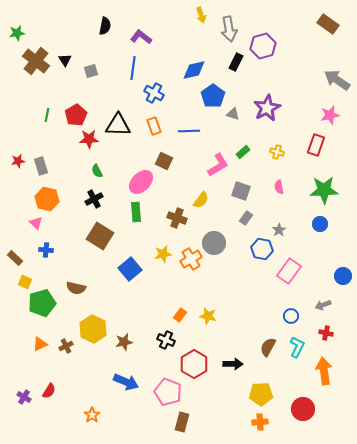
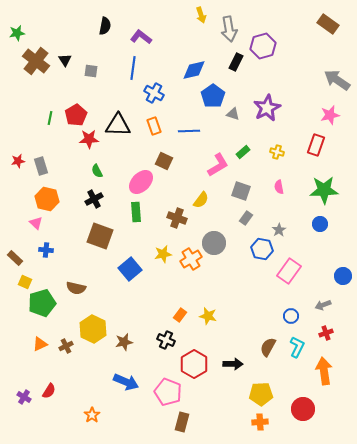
gray square at (91, 71): rotated 24 degrees clockwise
green line at (47, 115): moved 3 px right, 3 px down
brown square at (100, 236): rotated 12 degrees counterclockwise
red cross at (326, 333): rotated 32 degrees counterclockwise
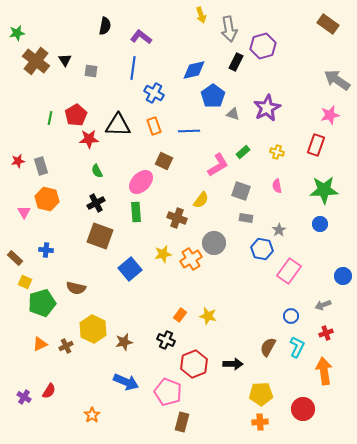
pink semicircle at (279, 187): moved 2 px left, 1 px up
black cross at (94, 199): moved 2 px right, 4 px down
gray rectangle at (246, 218): rotated 64 degrees clockwise
pink triangle at (36, 223): moved 12 px left, 11 px up; rotated 16 degrees clockwise
red hexagon at (194, 364): rotated 8 degrees clockwise
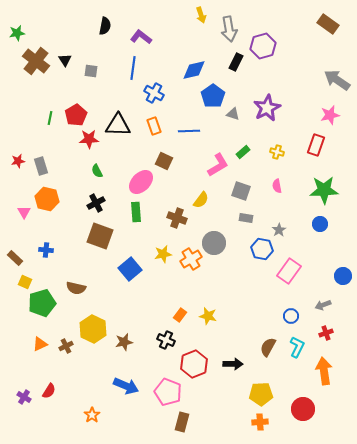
blue arrow at (126, 382): moved 4 px down
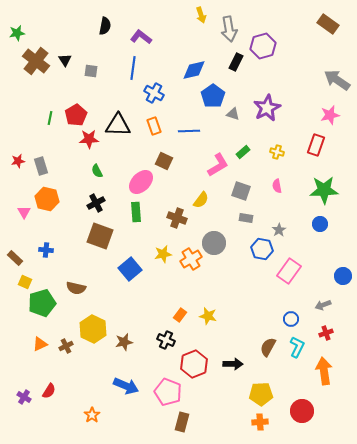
blue circle at (291, 316): moved 3 px down
red circle at (303, 409): moved 1 px left, 2 px down
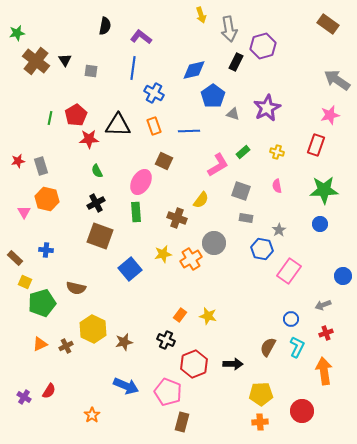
pink ellipse at (141, 182): rotated 15 degrees counterclockwise
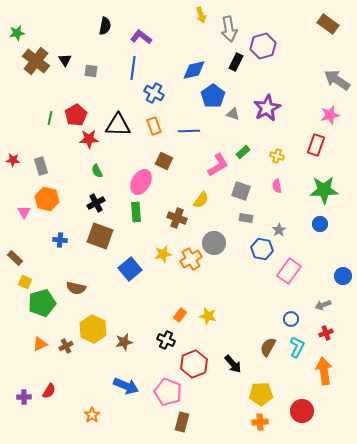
yellow cross at (277, 152): moved 4 px down
red star at (18, 161): moved 5 px left, 1 px up; rotated 16 degrees clockwise
blue cross at (46, 250): moved 14 px right, 10 px up
black arrow at (233, 364): rotated 48 degrees clockwise
purple cross at (24, 397): rotated 32 degrees counterclockwise
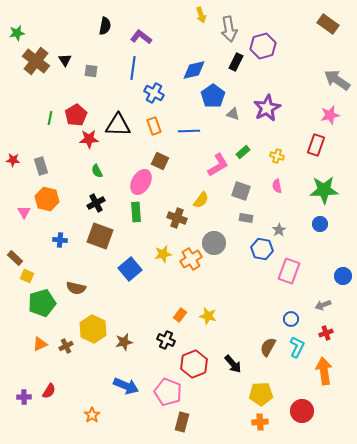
brown square at (164, 161): moved 4 px left
pink rectangle at (289, 271): rotated 15 degrees counterclockwise
yellow square at (25, 282): moved 2 px right, 6 px up
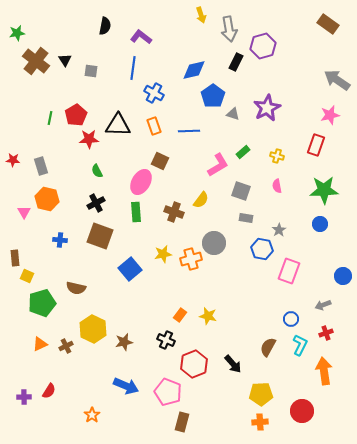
brown cross at (177, 218): moved 3 px left, 6 px up
brown rectangle at (15, 258): rotated 42 degrees clockwise
orange cross at (191, 259): rotated 15 degrees clockwise
cyan L-shape at (297, 347): moved 3 px right, 2 px up
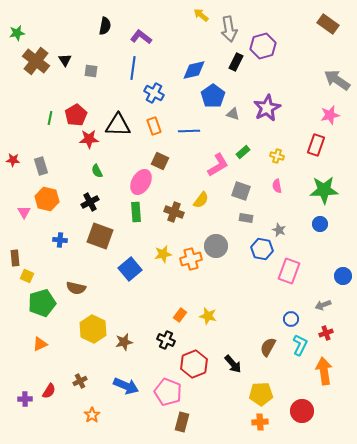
yellow arrow at (201, 15): rotated 147 degrees clockwise
black cross at (96, 203): moved 6 px left, 1 px up
gray star at (279, 230): rotated 16 degrees counterclockwise
gray circle at (214, 243): moved 2 px right, 3 px down
brown cross at (66, 346): moved 14 px right, 35 px down
purple cross at (24, 397): moved 1 px right, 2 px down
